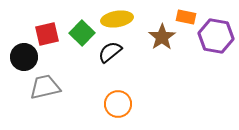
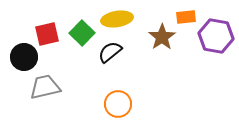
orange rectangle: rotated 18 degrees counterclockwise
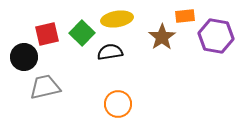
orange rectangle: moved 1 px left, 1 px up
black semicircle: rotated 30 degrees clockwise
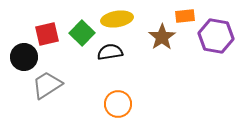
gray trapezoid: moved 2 px right, 2 px up; rotated 20 degrees counterclockwise
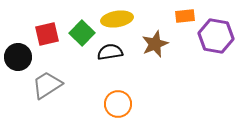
brown star: moved 7 px left, 7 px down; rotated 12 degrees clockwise
black circle: moved 6 px left
